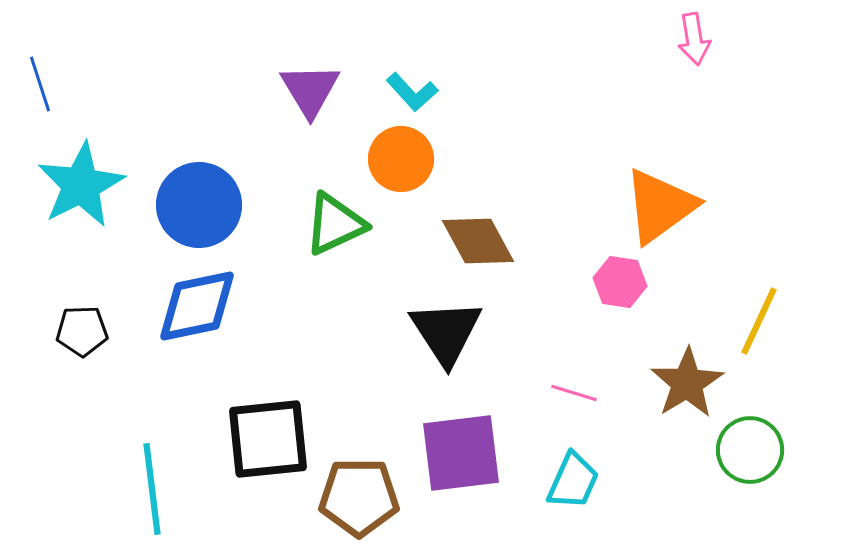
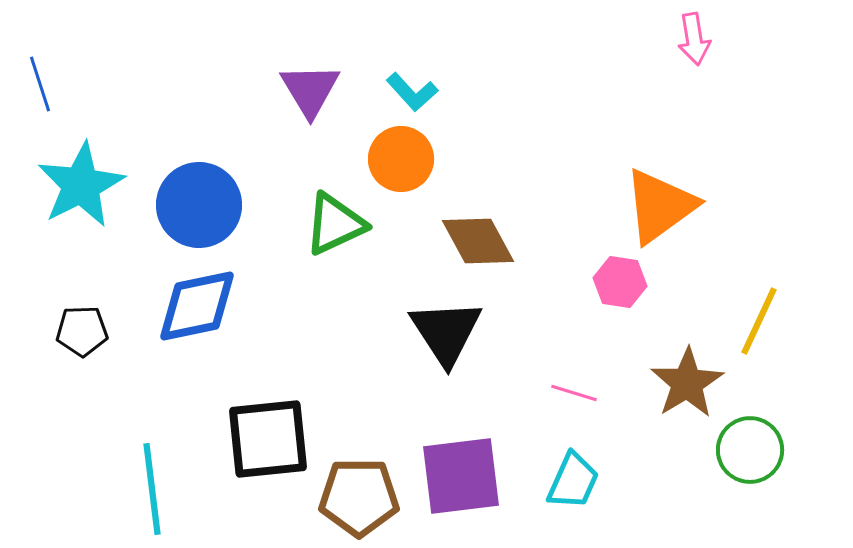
purple square: moved 23 px down
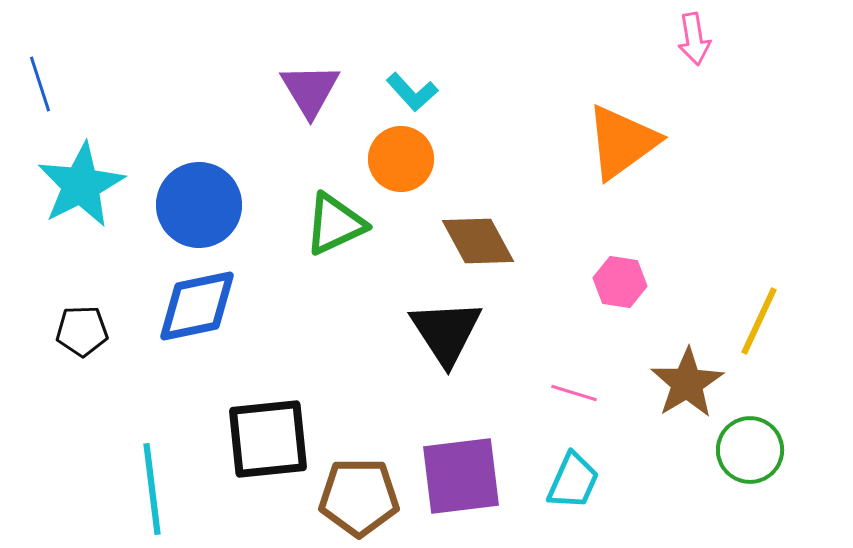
orange triangle: moved 38 px left, 64 px up
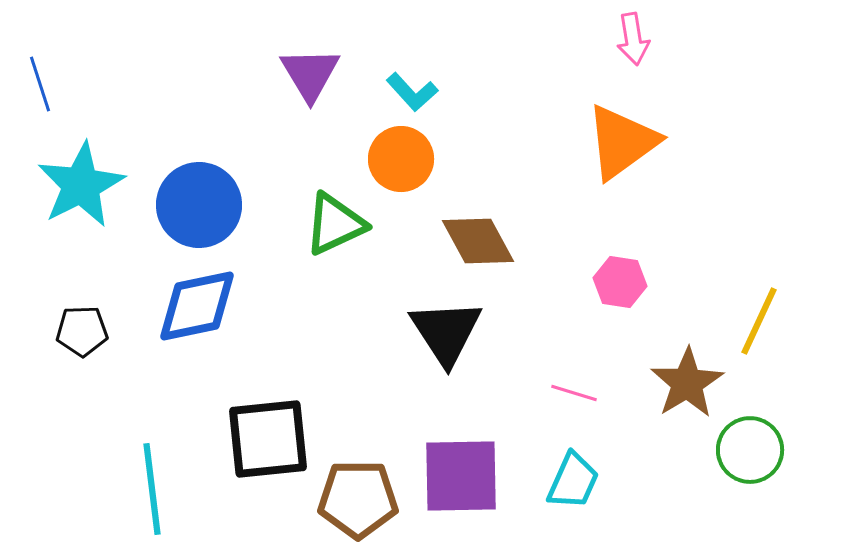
pink arrow: moved 61 px left
purple triangle: moved 16 px up
purple square: rotated 6 degrees clockwise
brown pentagon: moved 1 px left, 2 px down
